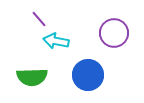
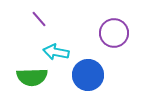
cyan arrow: moved 11 px down
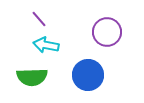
purple circle: moved 7 px left, 1 px up
cyan arrow: moved 10 px left, 7 px up
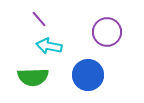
cyan arrow: moved 3 px right, 1 px down
green semicircle: moved 1 px right
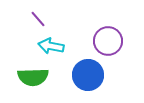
purple line: moved 1 px left
purple circle: moved 1 px right, 9 px down
cyan arrow: moved 2 px right
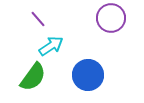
purple circle: moved 3 px right, 23 px up
cyan arrow: rotated 135 degrees clockwise
green semicircle: rotated 52 degrees counterclockwise
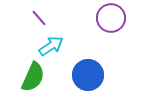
purple line: moved 1 px right, 1 px up
green semicircle: rotated 12 degrees counterclockwise
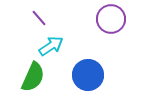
purple circle: moved 1 px down
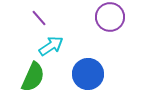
purple circle: moved 1 px left, 2 px up
blue circle: moved 1 px up
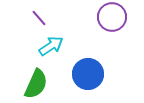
purple circle: moved 2 px right
green semicircle: moved 3 px right, 7 px down
